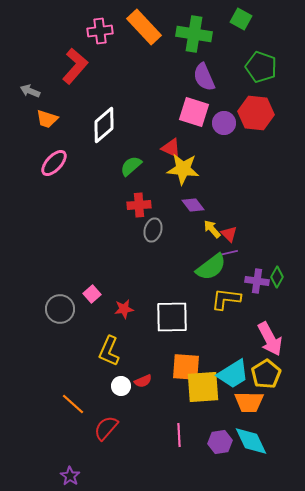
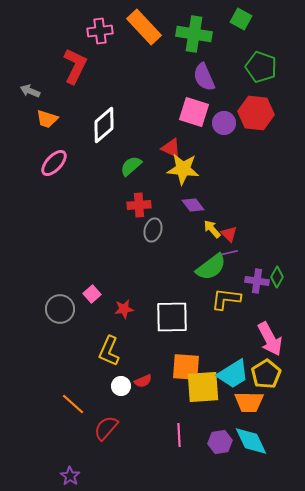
red L-shape at (75, 66): rotated 15 degrees counterclockwise
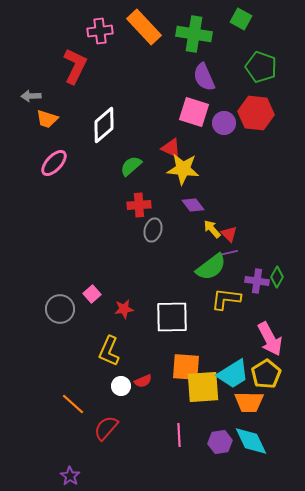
gray arrow at (30, 91): moved 1 px right, 5 px down; rotated 24 degrees counterclockwise
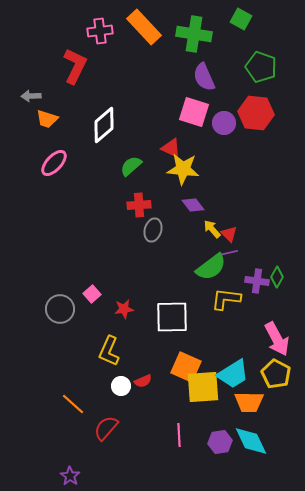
pink arrow at (270, 339): moved 7 px right
orange square at (186, 367): rotated 20 degrees clockwise
yellow pentagon at (266, 374): moved 10 px right; rotated 12 degrees counterclockwise
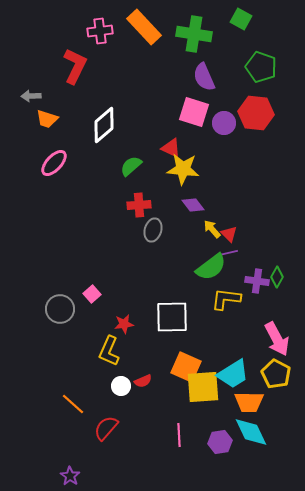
red star at (124, 309): moved 15 px down
cyan diamond at (251, 441): moved 9 px up
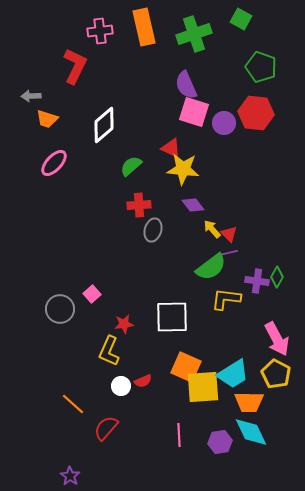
orange rectangle at (144, 27): rotated 30 degrees clockwise
green cross at (194, 34): rotated 28 degrees counterclockwise
purple semicircle at (204, 77): moved 18 px left, 8 px down
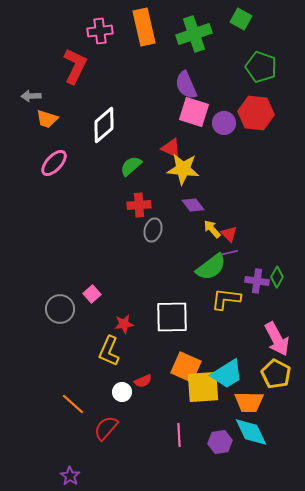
cyan trapezoid at (233, 374): moved 6 px left
white circle at (121, 386): moved 1 px right, 6 px down
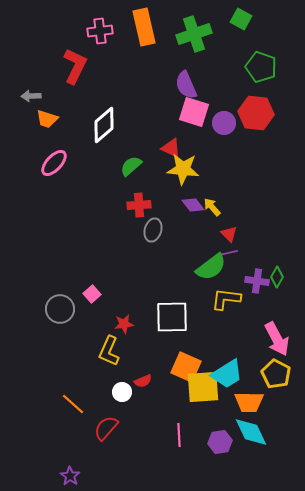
yellow arrow at (212, 229): moved 22 px up
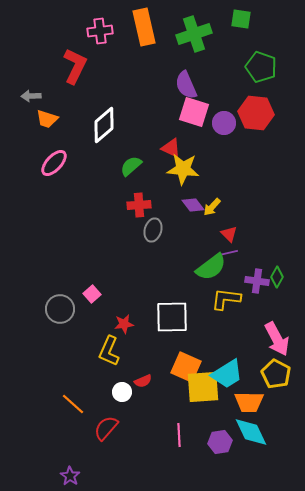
green square at (241, 19): rotated 20 degrees counterclockwise
yellow arrow at (212, 207): rotated 96 degrees counterclockwise
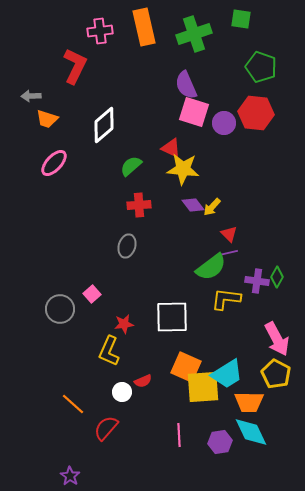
gray ellipse at (153, 230): moved 26 px left, 16 px down
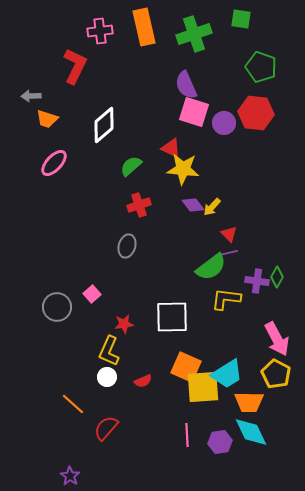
red cross at (139, 205): rotated 15 degrees counterclockwise
gray circle at (60, 309): moved 3 px left, 2 px up
white circle at (122, 392): moved 15 px left, 15 px up
pink line at (179, 435): moved 8 px right
